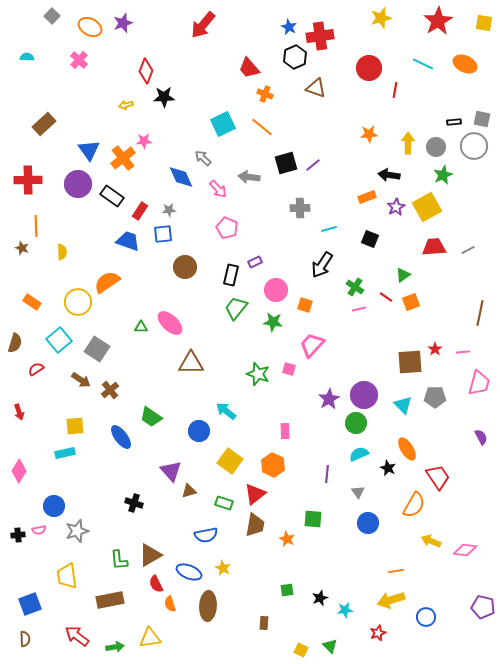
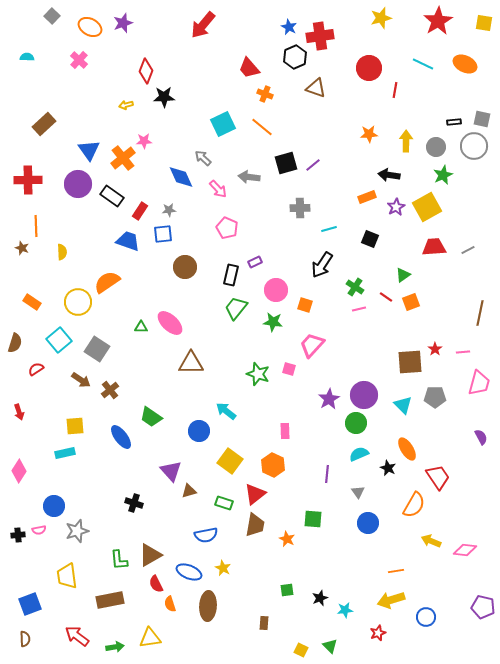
yellow arrow at (408, 143): moved 2 px left, 2 px up
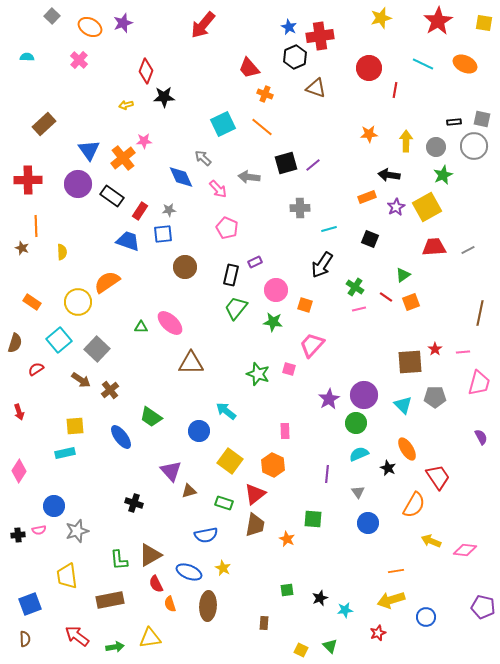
gray square at (97, 349): rotated 10 degrees clockwise
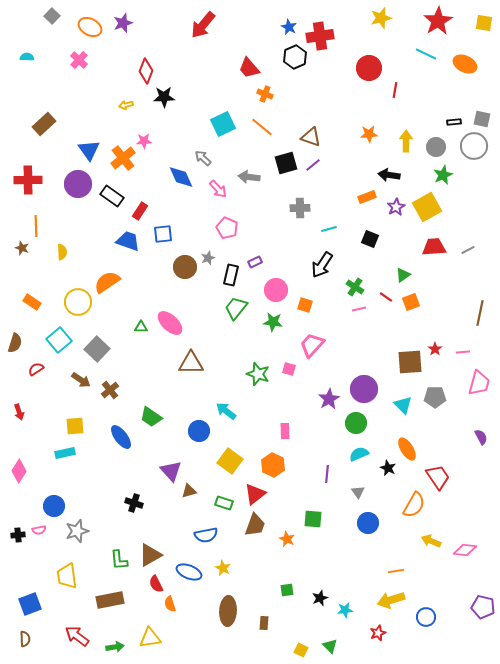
cyan line at (423, 64): moved 3 px right, 10 px up
brown triangle at (316, 88): moved 5 px left, 49 px down
gray star at (169, 210): moved 39 px right, 48 px down; rotated 16 degrees counterclockwise
purple circle at (364, 395): moved 6 px up
brown trapezoid at (255, 525): rotated 10 degrees clockwise
brown ellipse at (208, 606): moved 20 px right, 5 px down
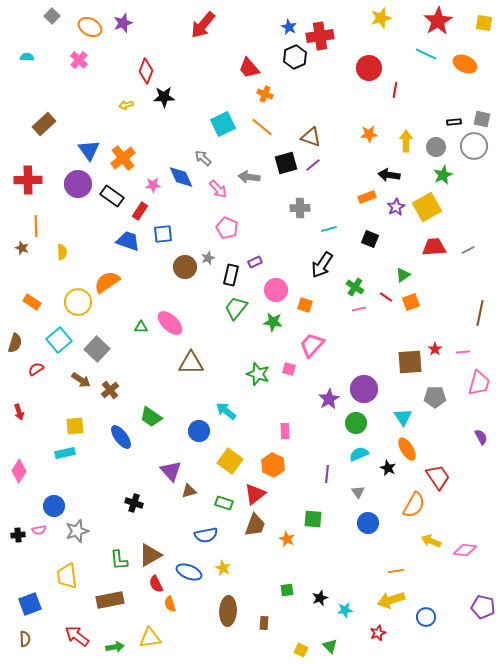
pink star at (144, 141): moved 9 px right, 44 px down
cyan triangle at (403, 405): moved 12 px down; rotated 12 degrees clockwise
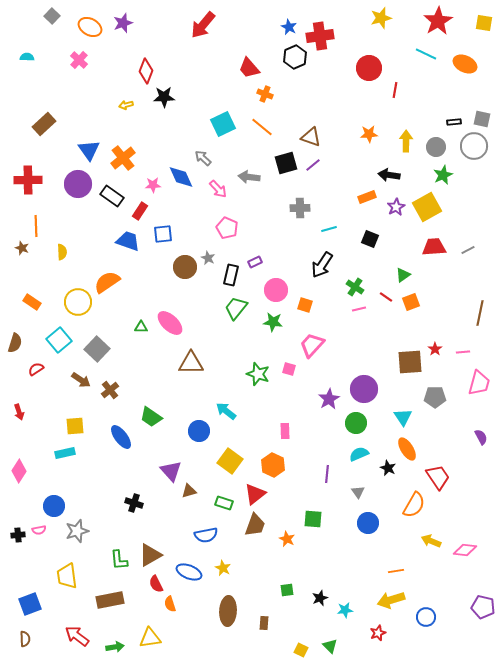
gray star at (208, 258): rotated 24 degrees counterclockwise
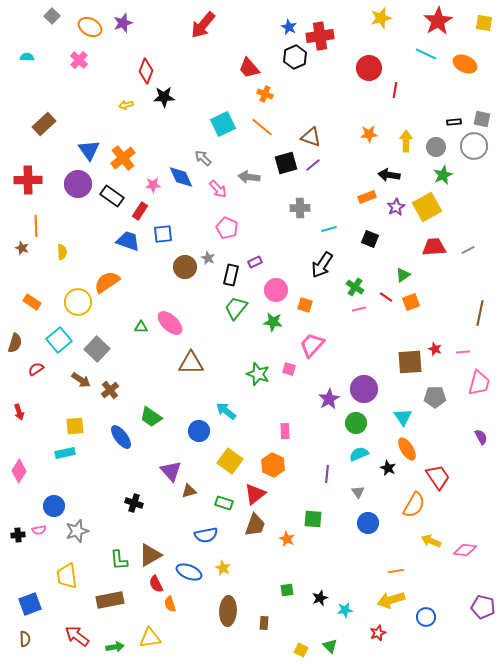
red star at (435, 349): rotated 16 degrees counterclockwise
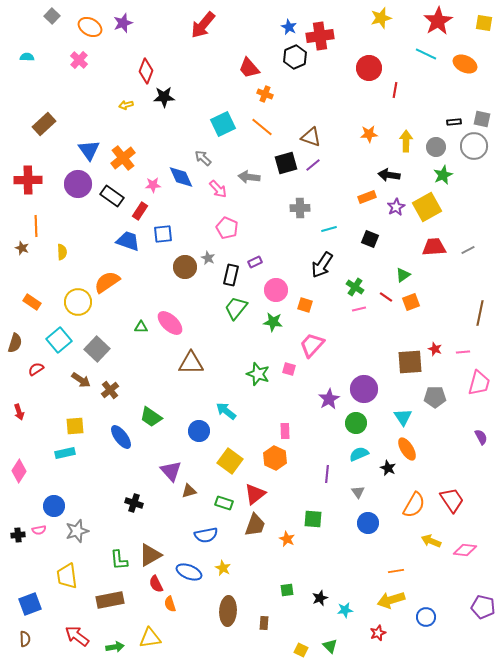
orange hexagon at (273, 465): moved 2 px right, 7 px up
red trapezoid at (438, 477): moved 14 px right, 23 px down
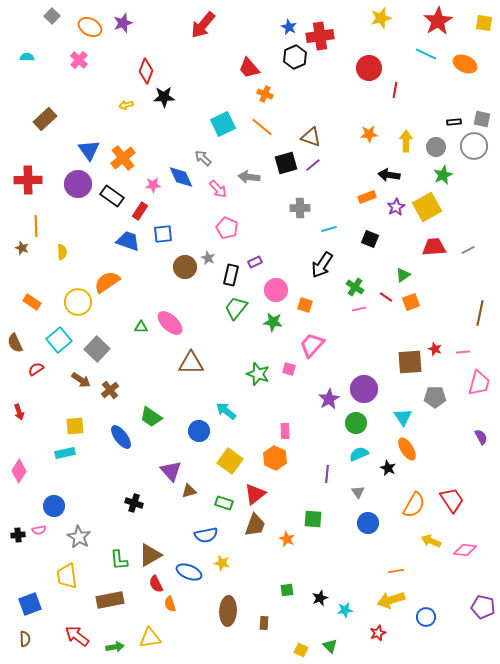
brown rectangle at (44, 124): moved 1 px right, 5 px up
brown semicircle at (15, 343): rotated 138 degrees clockwise
gray star at (77, 531): moved 2 px right, 6 px down; rotated 25 degrees counterclockwise
yellow star at (223, 568): moved 1 px left, 5 px up; rotated 14 degrees counterclockwise
